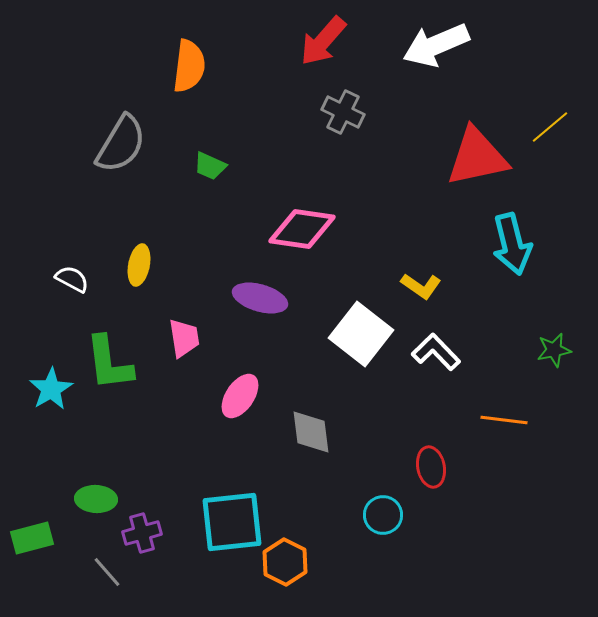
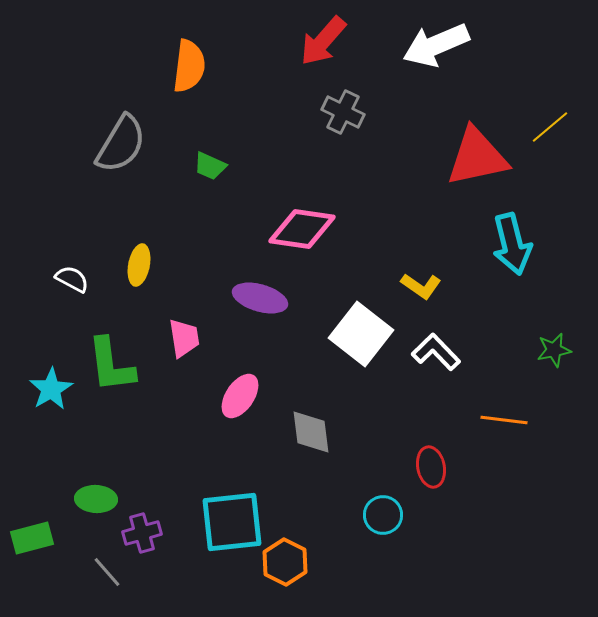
green L-shape: moved 2 px right, 2 px down
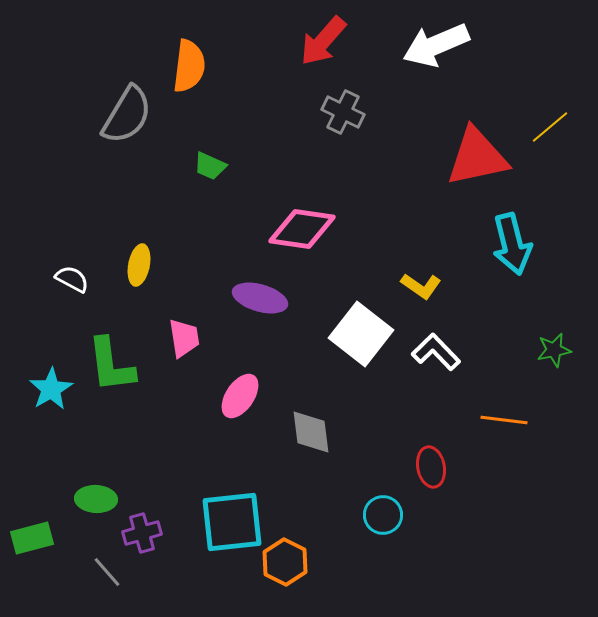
gray semicircle: moved 6 px right, 29 px up
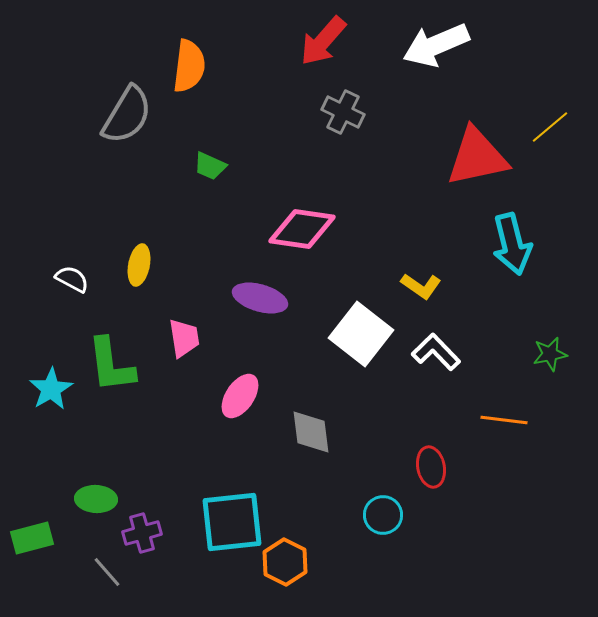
green star: moved 4 px left, 4 px down
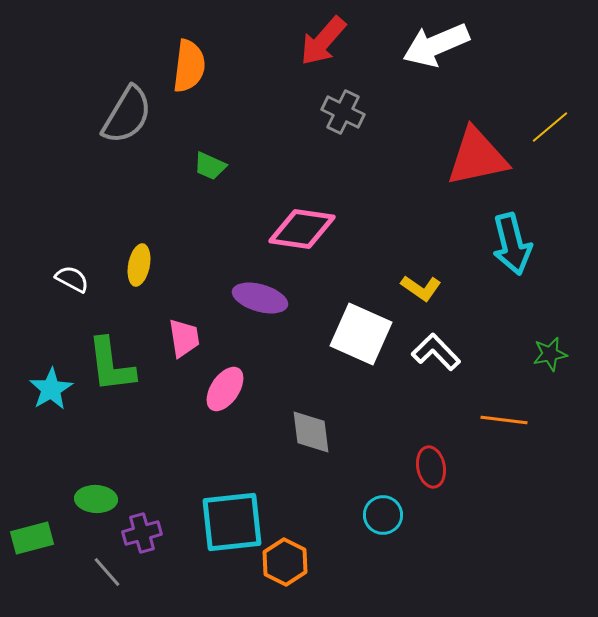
yellow L-shape: moved 2 px down
white square: rotated 14 degrees counterclockwise
pink ellipse: moved 15 px left, 7 px up
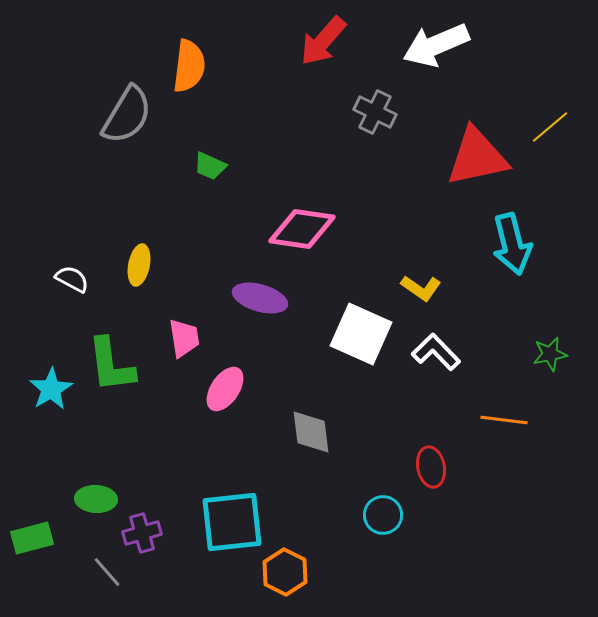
gray cross: moved 32 px right
orange hexagon: moved 10 px down
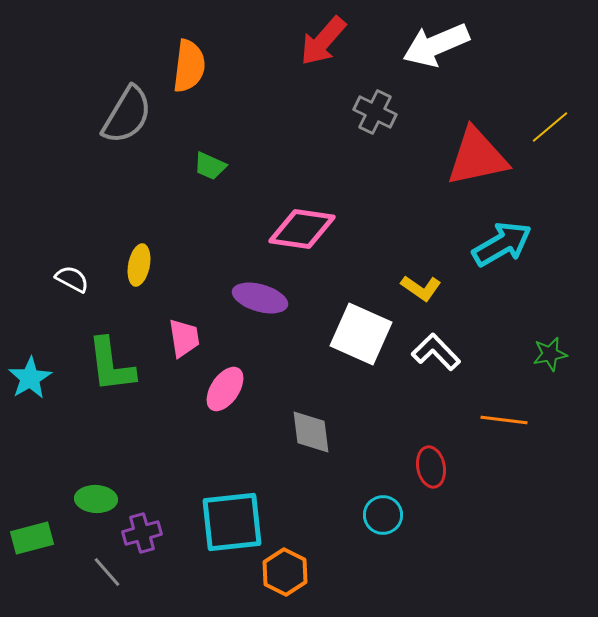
cyan arrow: moved 10 px left; rotated 106 degrees counterclockwise
cyan star: moved 21 px left, 11 px up
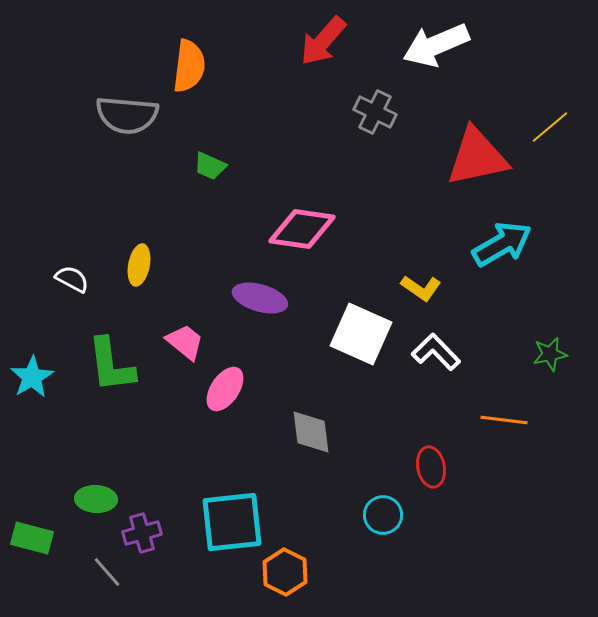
gray semicircle: rotated 64 degrees clockwise
pink trapezoid: moved 1 px right, 4 px down; rotated 42 degrees counterclockwise
cyan star: moved 2 px right, 1 px up
green rectangle: rotated 30 degrees clockwise
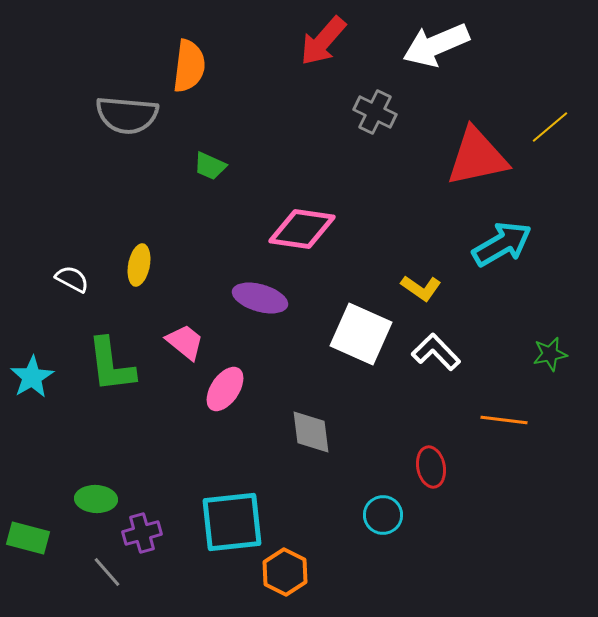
green rectangle: moved 4 px left
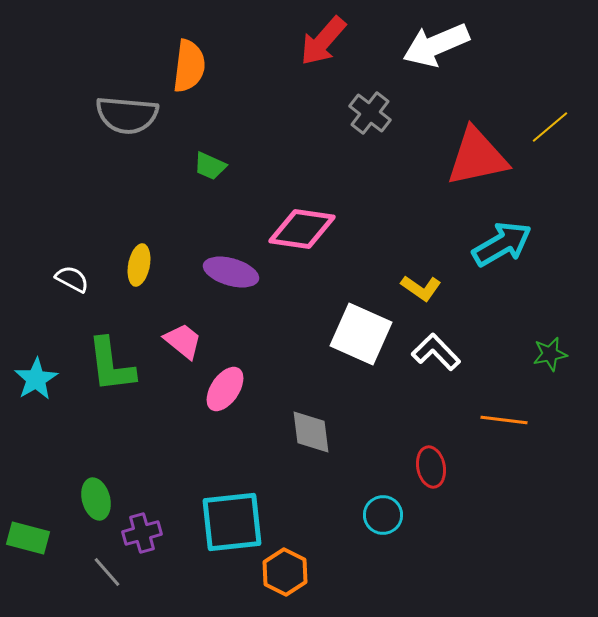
gray cross: moved 5 px left, 1 px down; rotated 12 degrees clockwise
purple ellipse: moved 29 px left, 26 px up
pink trapezoid: moved 2 px left, 1 px up
cyan star: moved 4 px right, 2 px down
green ellipse: rotated 72 degrees clockwise
